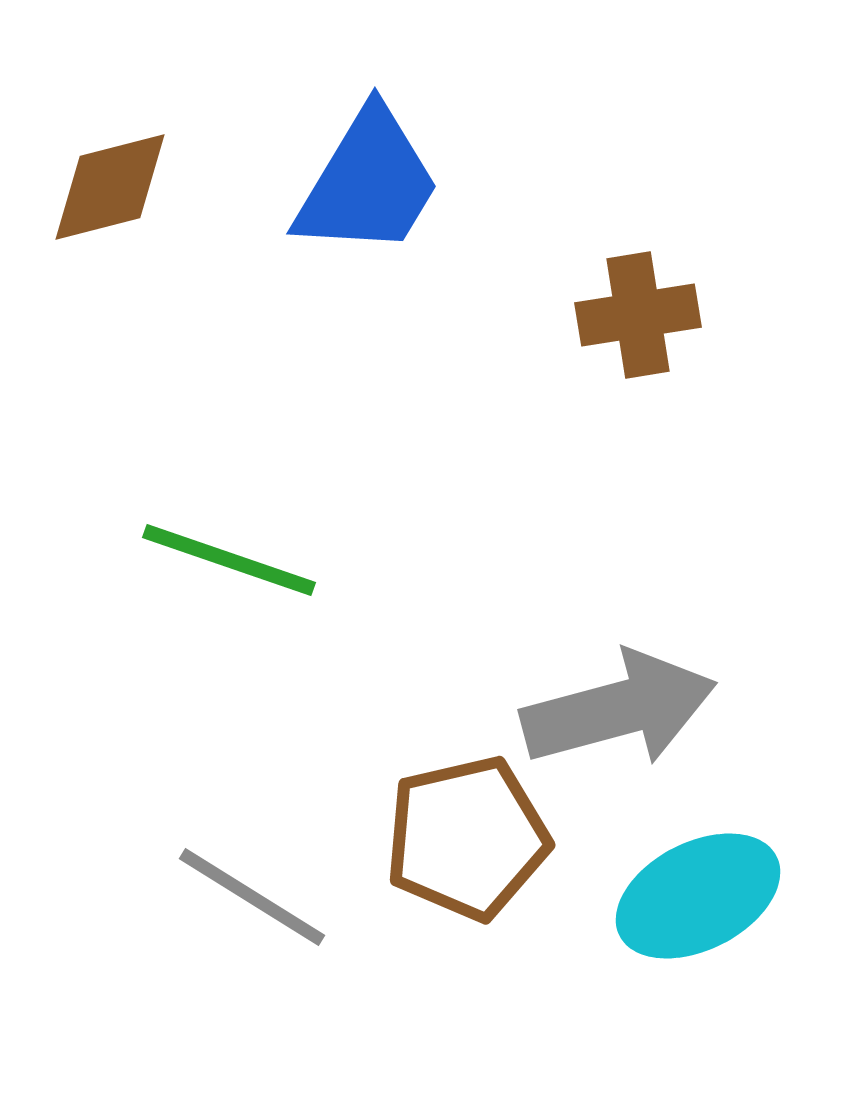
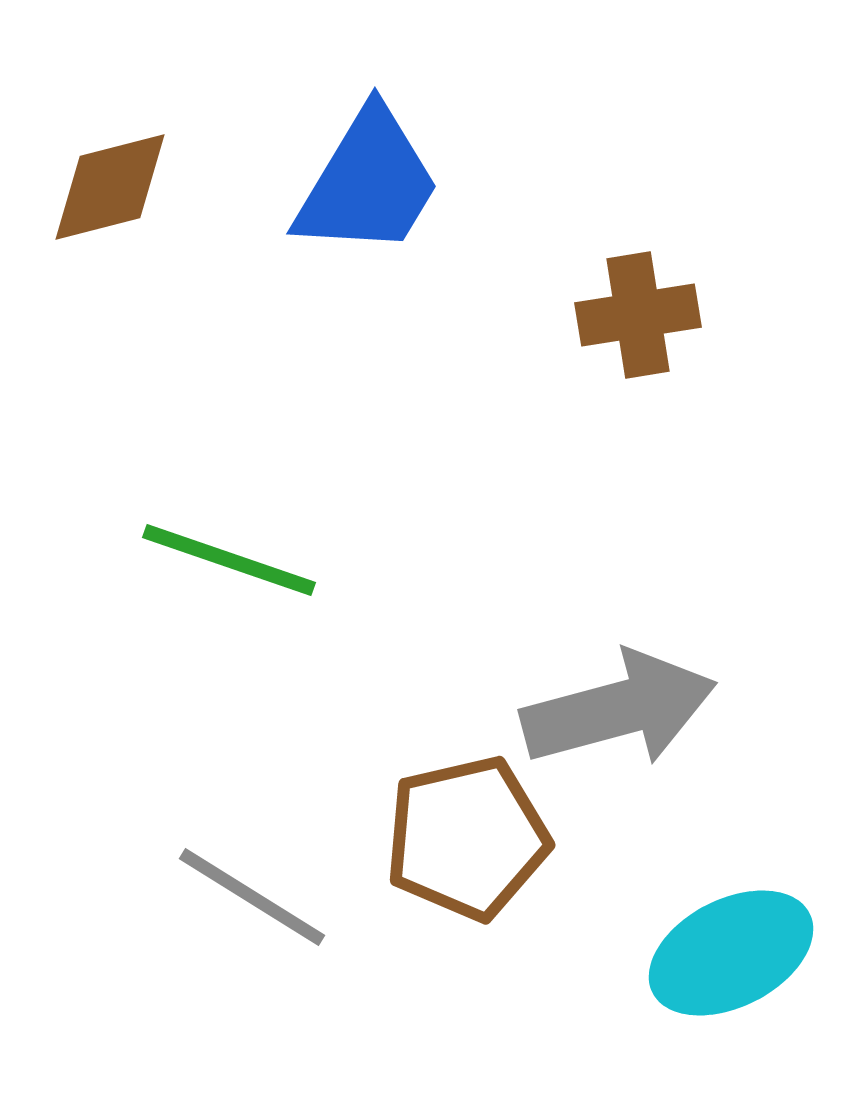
cyan ellipse: moved 33 px right, 57 px down
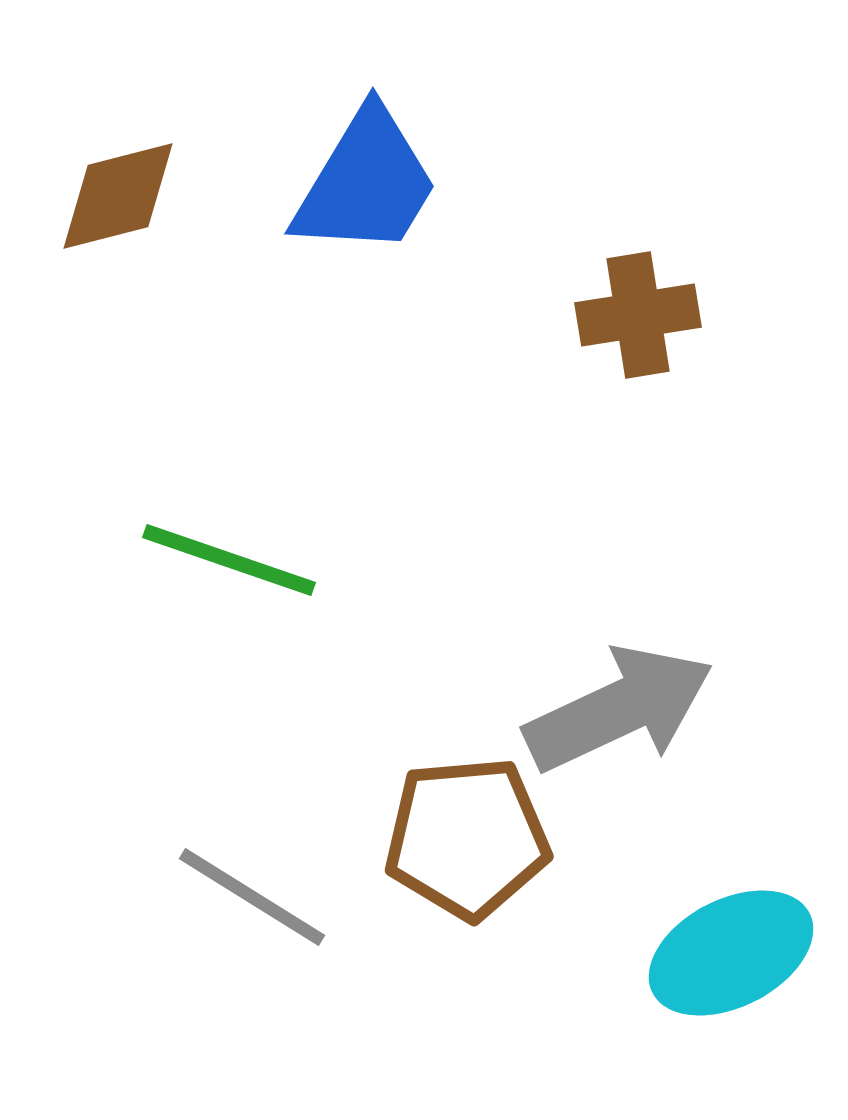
blue trapezoid: moved 2 px left
brown diamond: moved 8 px right, 9 px down
gray arrow: rotated 10 degrees counterclockwise
brown pentagon: rotated 8 degrees clockwise
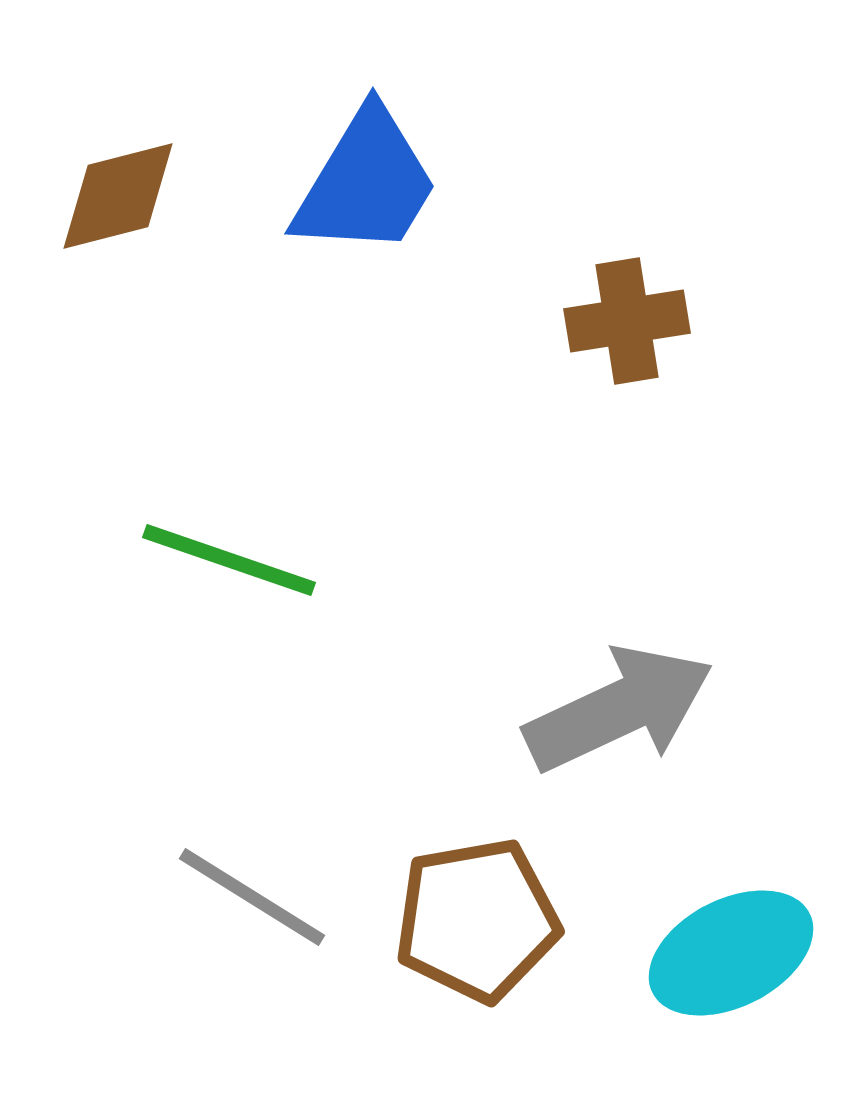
brown cross: moved 11 px left, 6 px down
brown pentagon: moved 10 px right, 82 px down; rotated 5 degrees counterclockwise
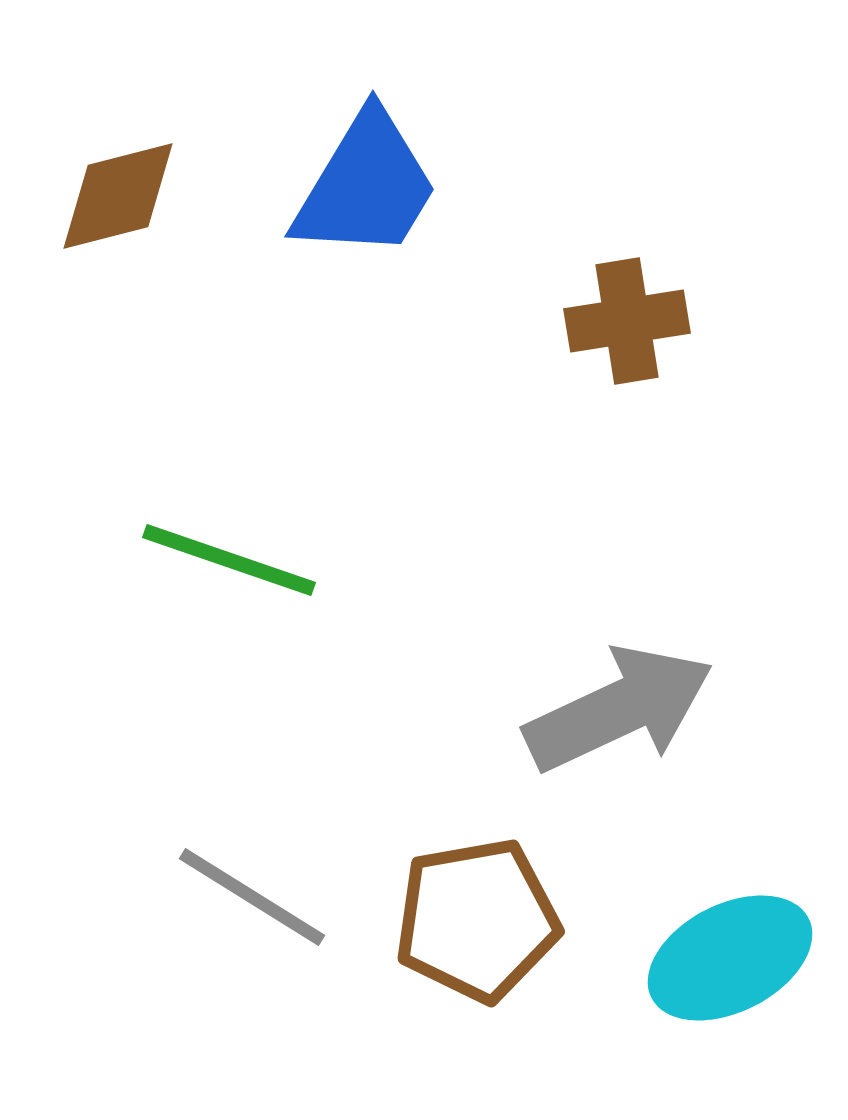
blue trapezoid: moved 3 px down
cyan ellipse: moved 1 px left, 5 px down
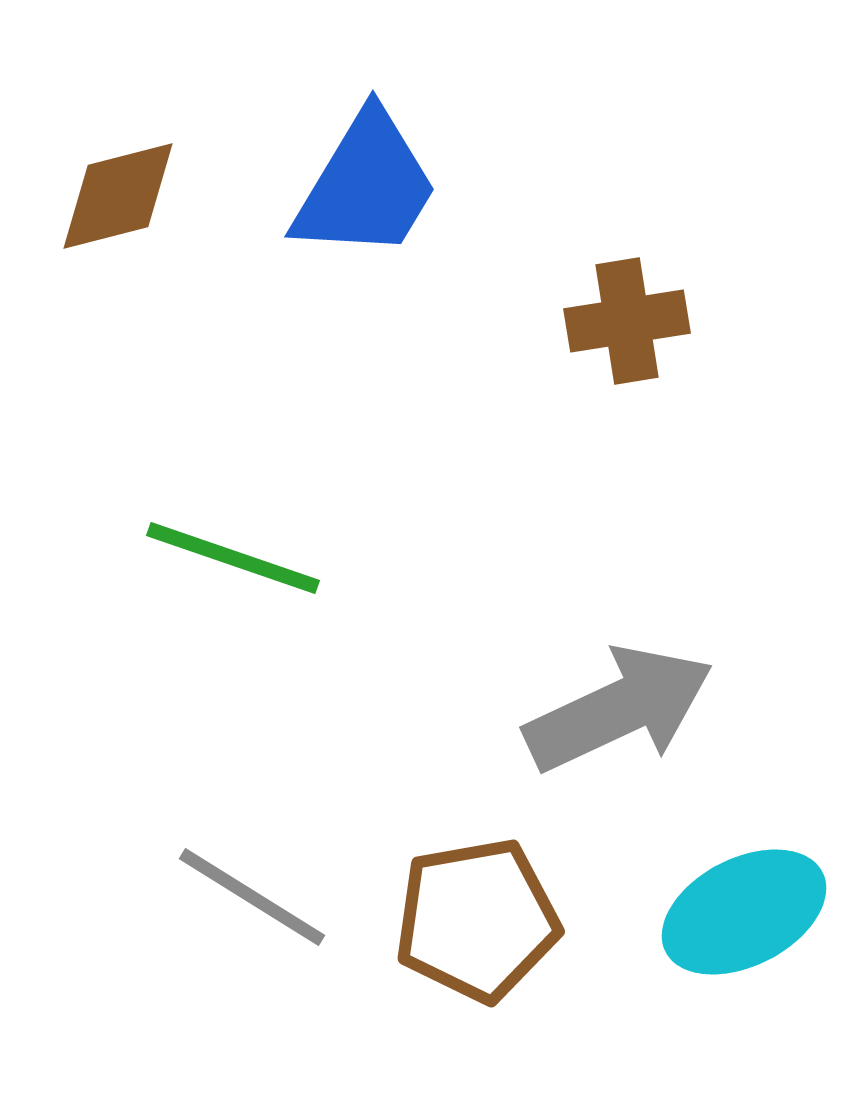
green line: moved 4 px right, 2 px up
cyan ellipse: moved 14 px right, 46 px up
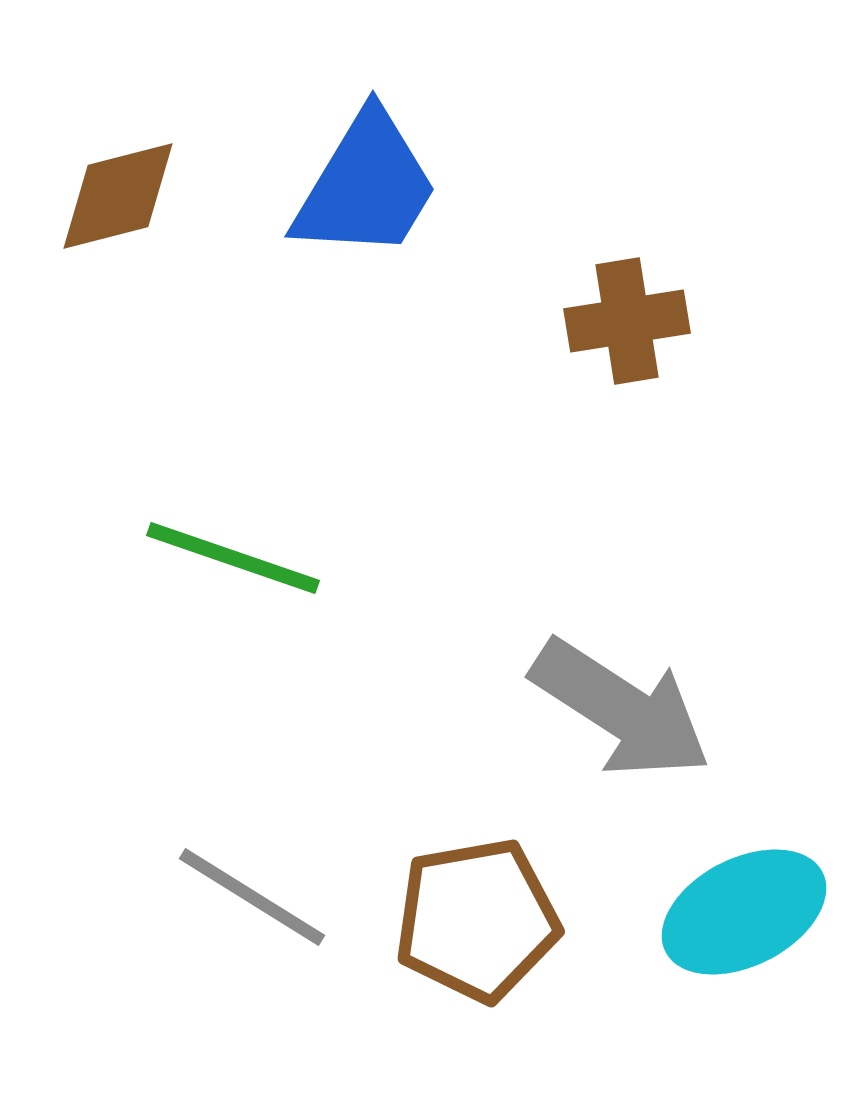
gray arrow: moved 2 px right; rotated 58 degrees clockwise
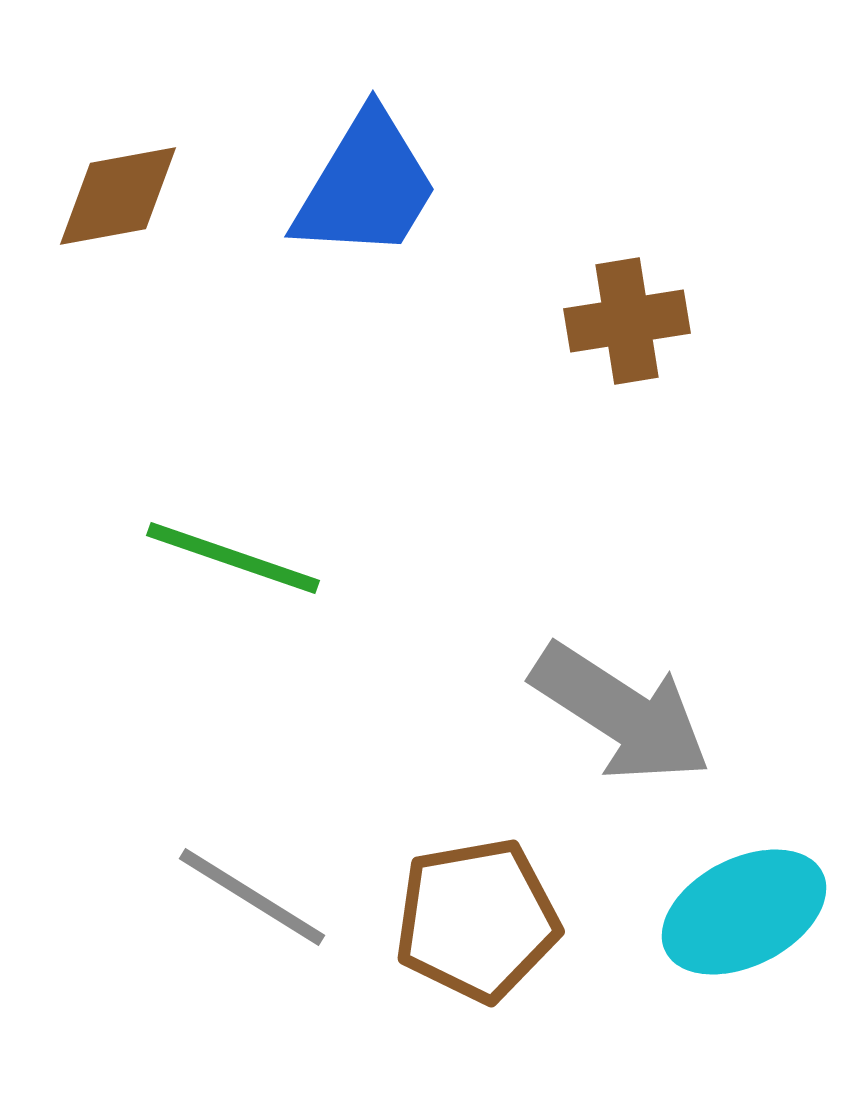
brown diamond: rotated 4 degrees clockwise
gray arrow: moved 4 px down
